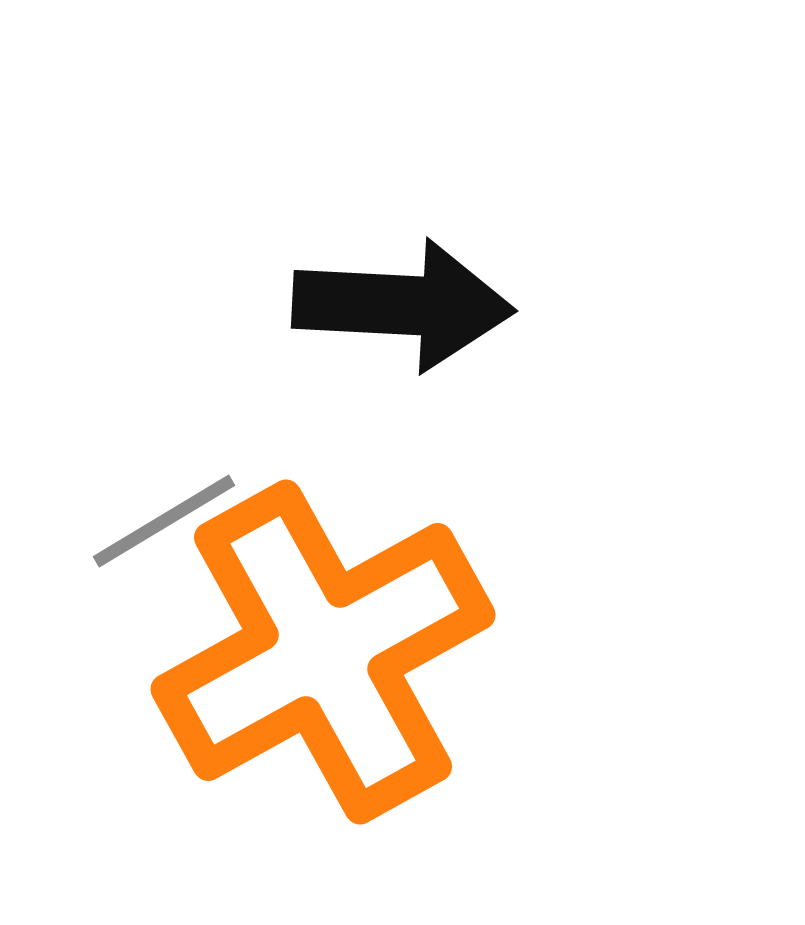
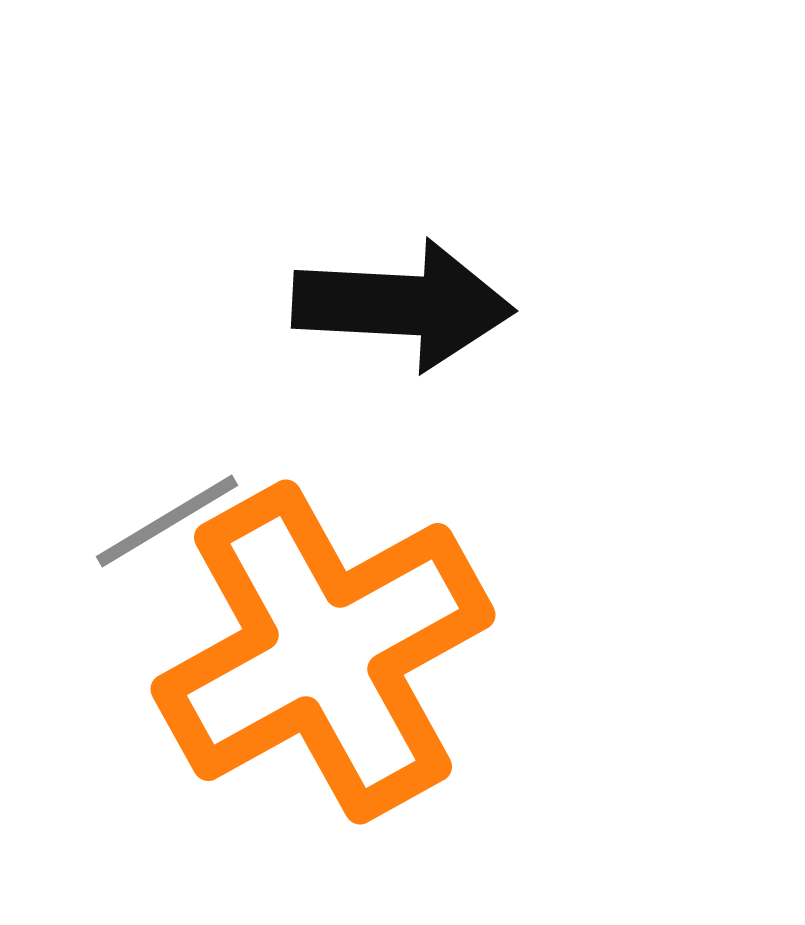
gray line: moved 3 px right
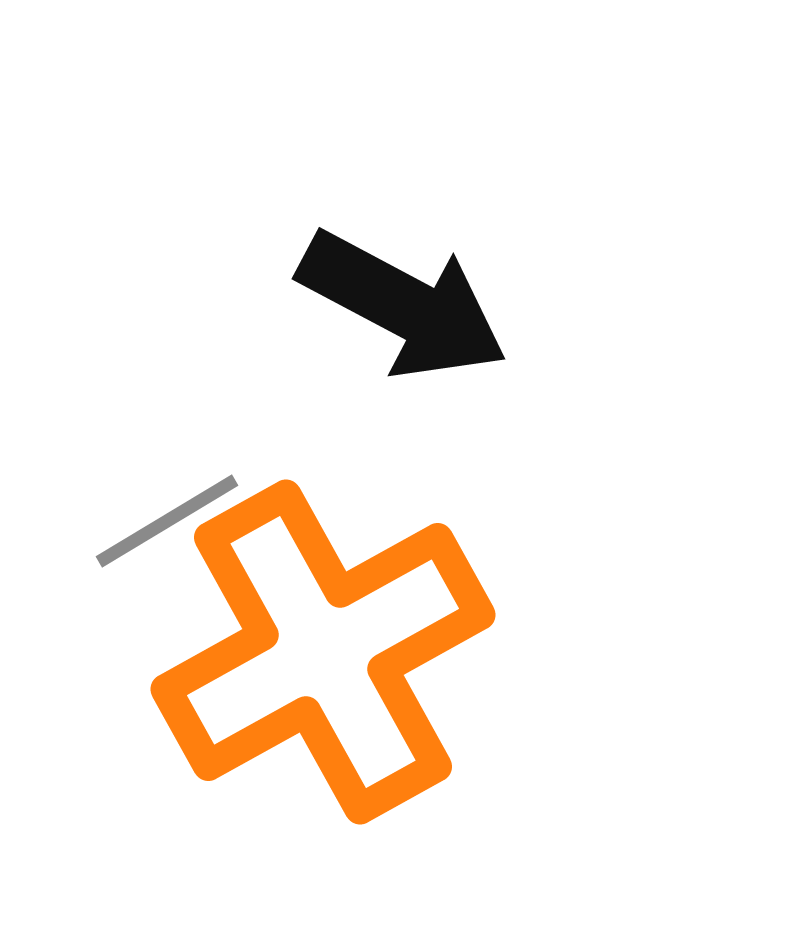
black arrow: rotated 25 degrees clockwise
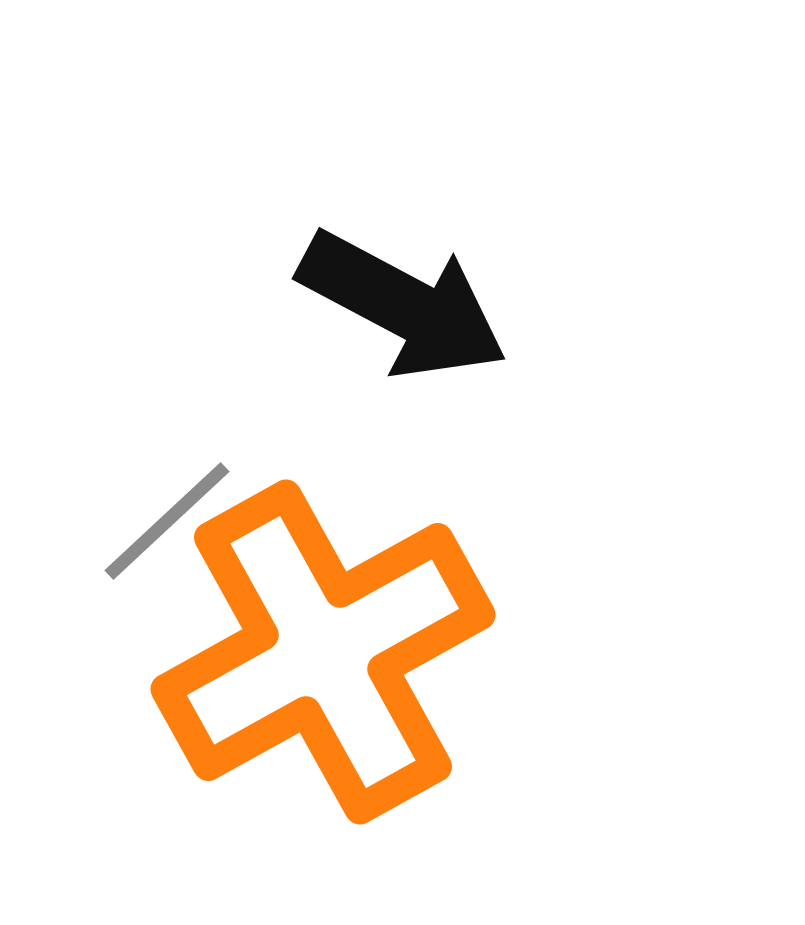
gray line: rotated 12 degrees counterclockwise
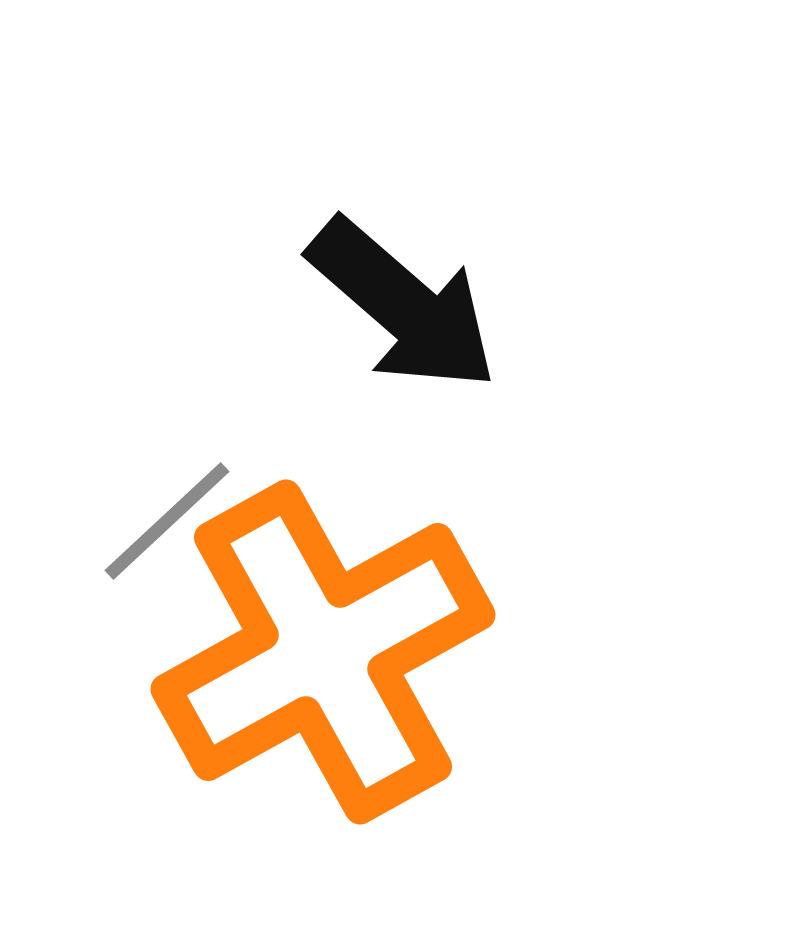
black arrow: rotated 13 degrees clockwise
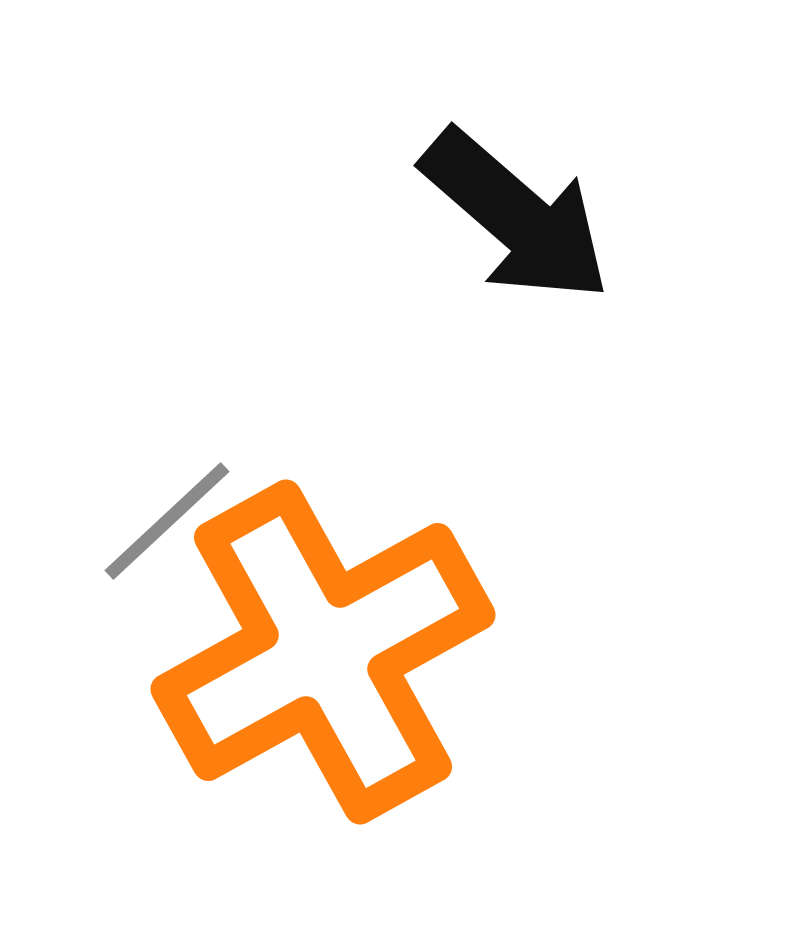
black arrow: moved 113 px right, 89 px up
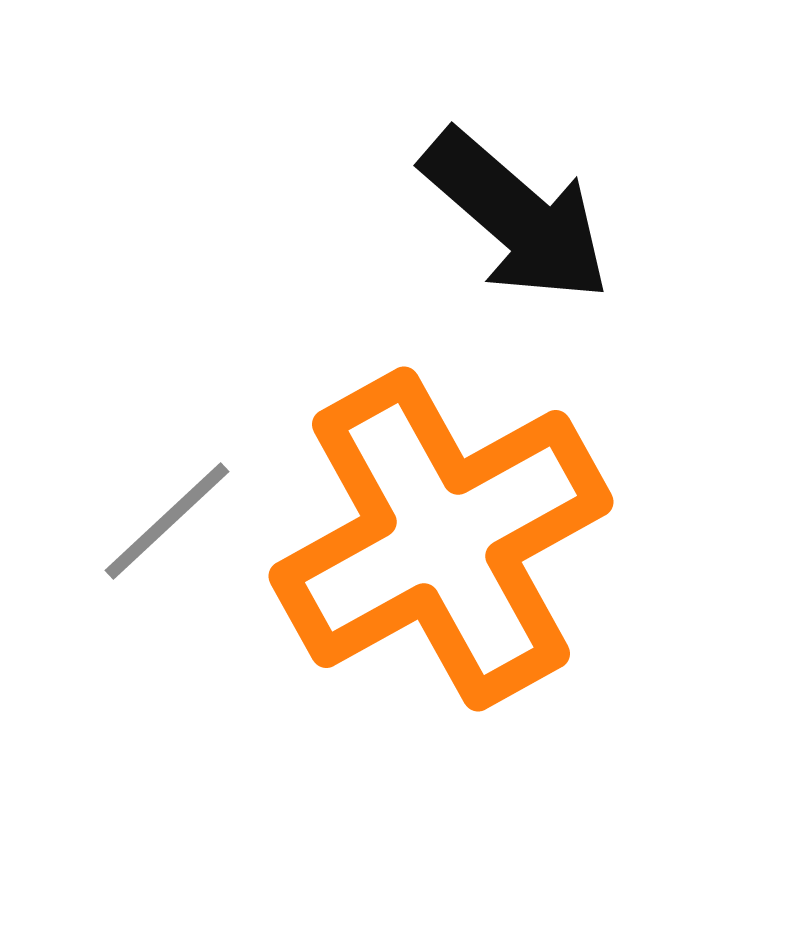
orange cross: moved 118 px right, 113 px up
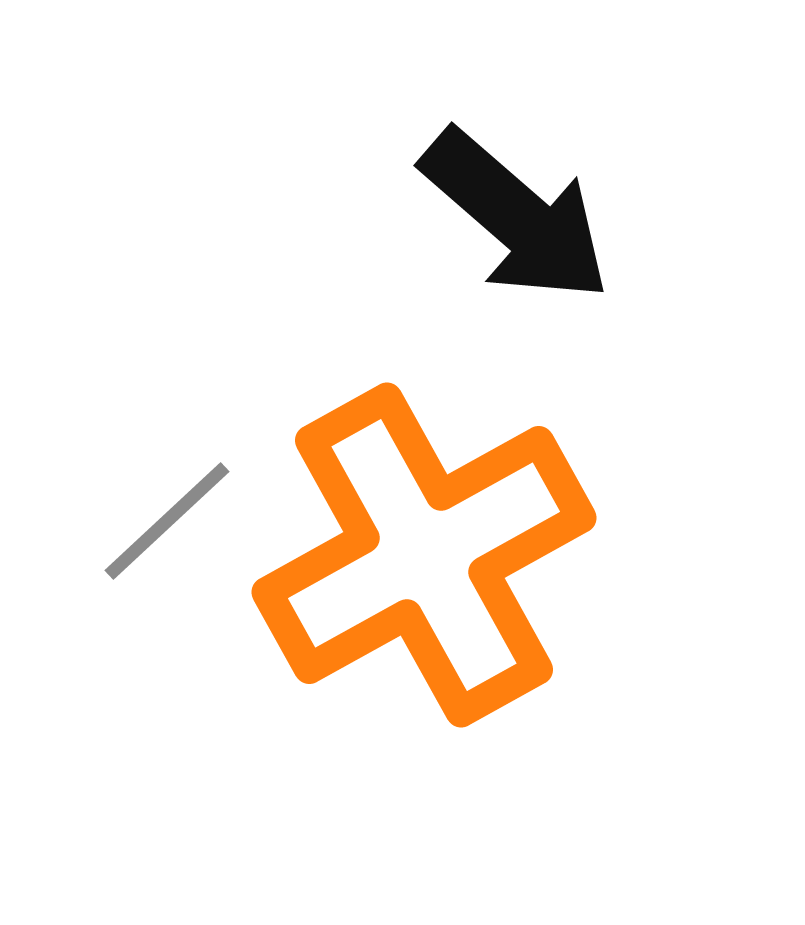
orange cross: moved 17 px left, 16 px down
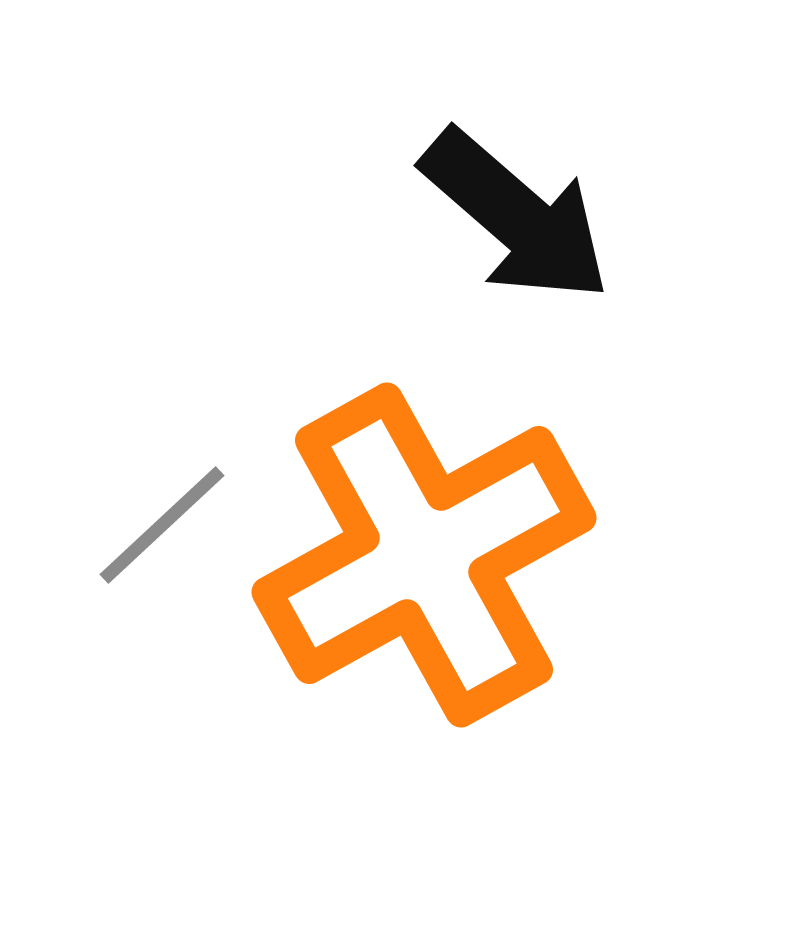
gray line: moved 5 px left, 4 px down
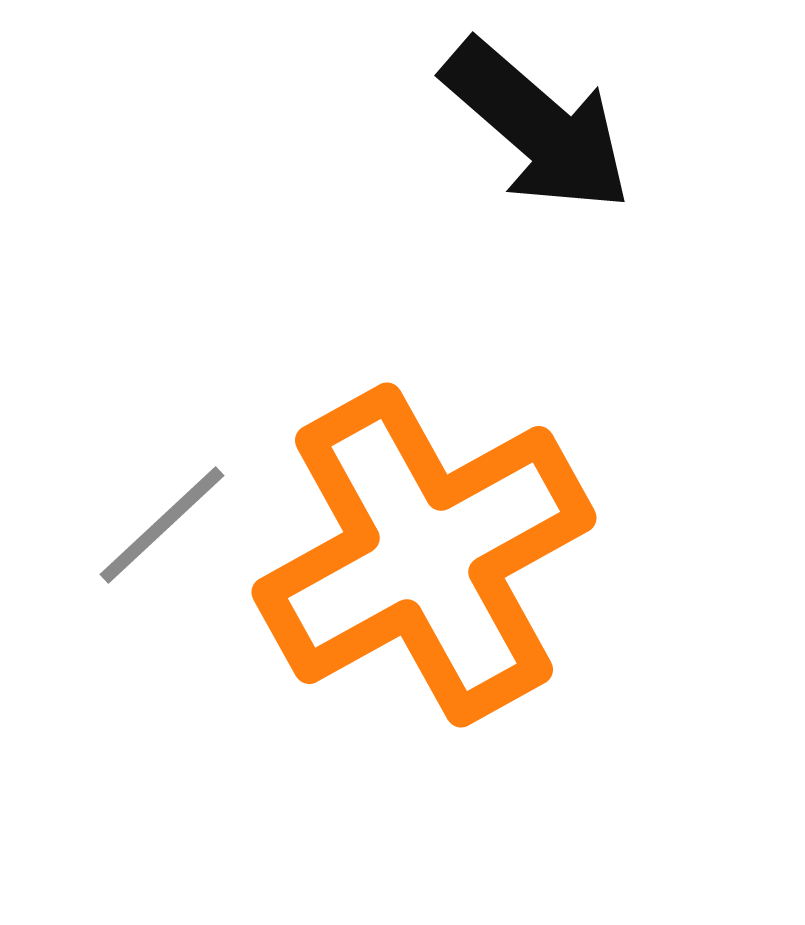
black arrow: moved 21 px right, 90 px up
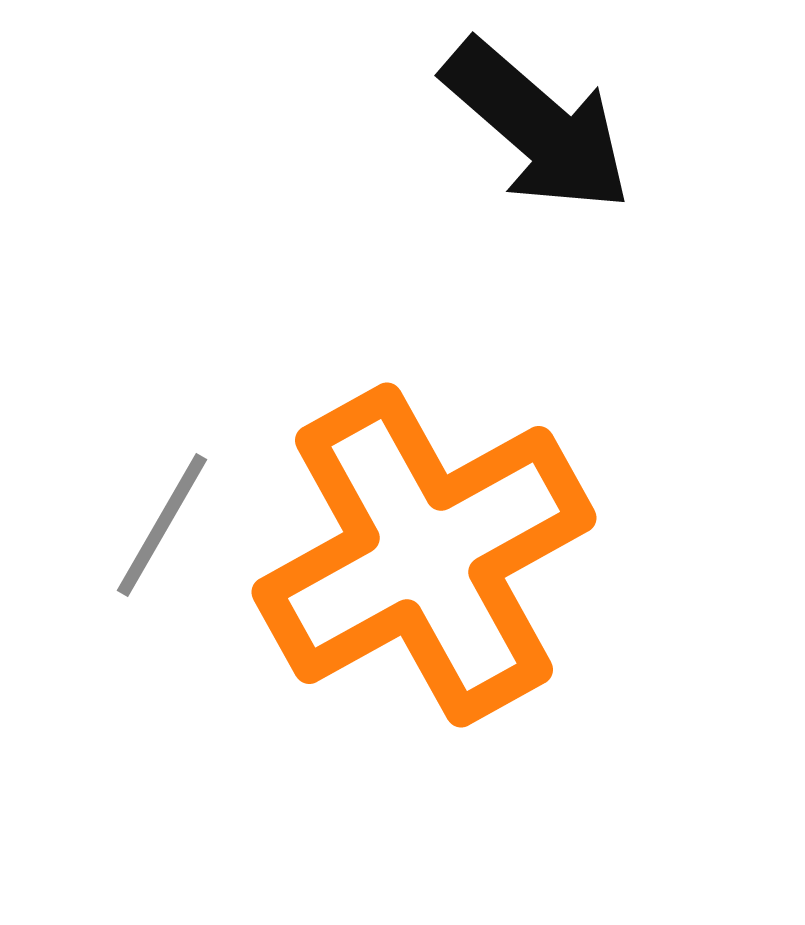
gray line: rotated 17 degrees counterclockwise
